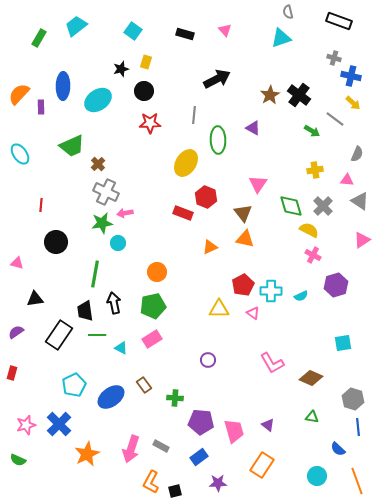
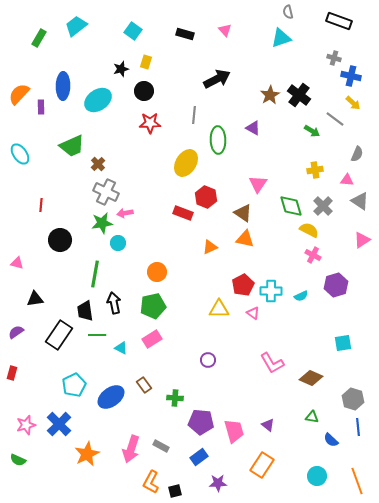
brown triangle at (243, 213): rotated 18 degrees counterclockwise
black circle at (56, 242): moved 4 px right, 2 px up
blue semicircle at (338, 449): moved 7 px left, 9 px up
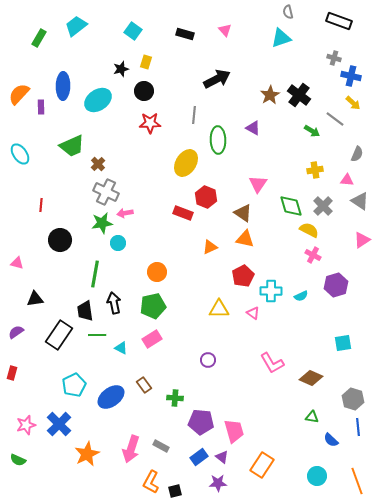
red pentagon at (243, 285): moved 9 px up
purple triangle at (268, 425): moved 46 px left, 32 px down
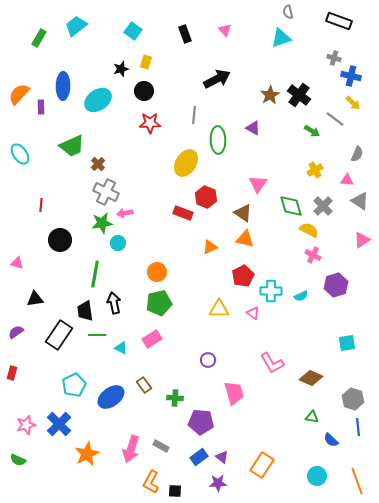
black rectangle at (185, 34): rotated 54 degrees clockwise
yellow cross at (315, 170): rotated 21 degrees counterclockwise
green pentagon at (153, 306): moved 6 px right, 3 px up
cyan square at (343, 343): moved 4 px right
pink trapezoid at (234, 431): moved 38 px up
black square at (175, 491): rotated 16 degrees clockwise
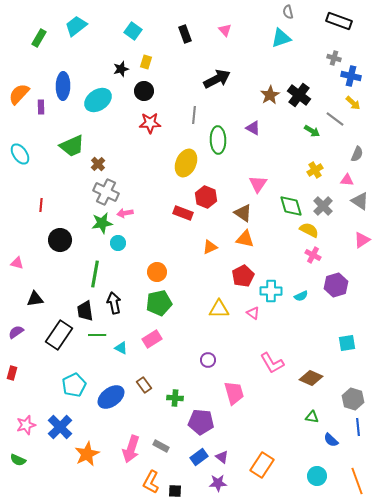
yellow ellipse at (186, 163): rotated 8 degrees counterclockwise
blue cross at (59, 424): moved 1 px right, 3 px down
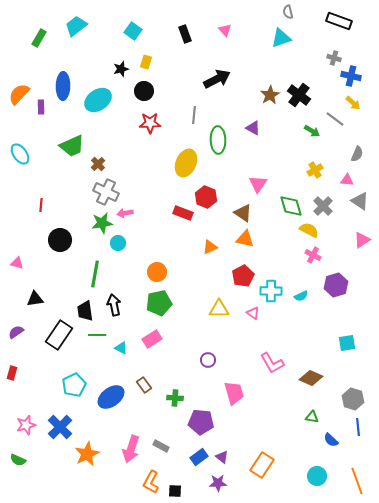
black arrow at (114, 303): moved 2 px down
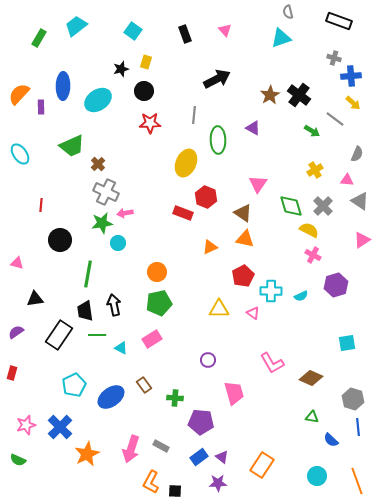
blue cross at (351, 76): rotated 18 degrees counterclockwise
green line at (95, 274): moved 7 px left
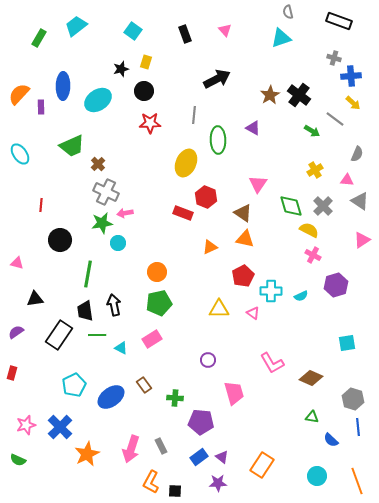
gray rectangle at (161, 446): rotated 35 degrees clockwise
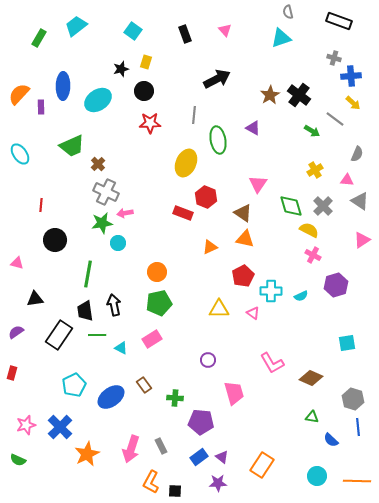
green ellipse at (218, 140): rotated 8 degrees counterclockwise
black circle at (60, 240): moved 5 px left
orange line at (357, 481): rotated 68 degrees counterclockwise
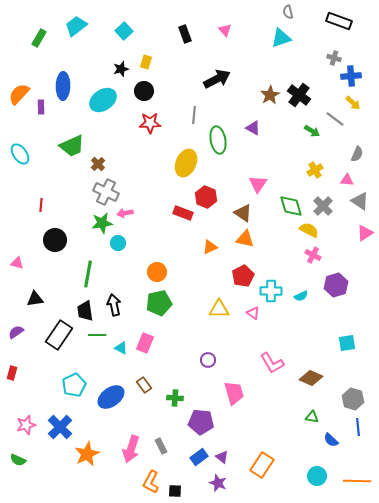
cyan square at (133, 31): moved 9 px left; rotated 12 degrees clockwise
cyan ellipse at (98, 100): moved 5 px right
pink triangle at (362, 240): moved 3 px right, 7 px up
pink rectangle at (152, 339): moved 7 px left, 4 px down; rotated 36 degrees counterclockwise
purple star at (218, 483): rotated 24 degrees clockwise
